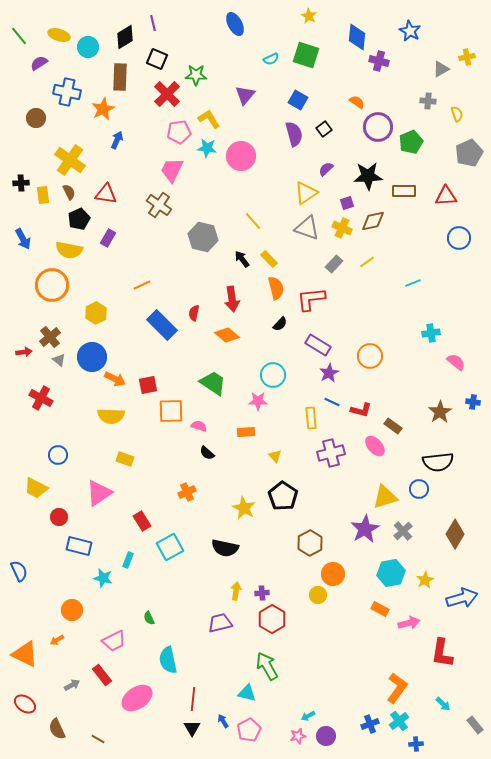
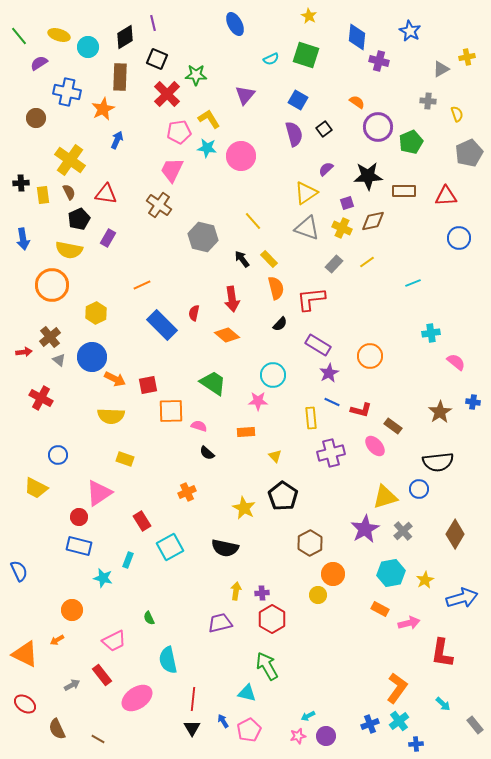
blue arrow at (23, 239): rotated 20 degrees clockwise
red circle at (59, 517): moved 20 px right
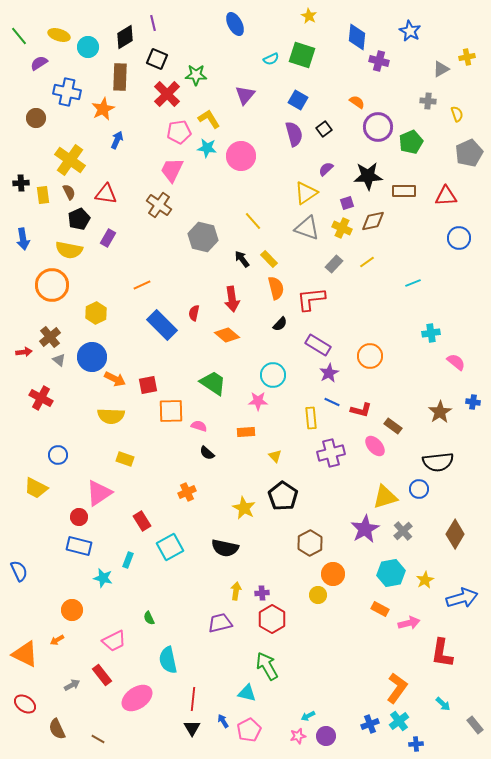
green square at (306, 55): moved 4 px left
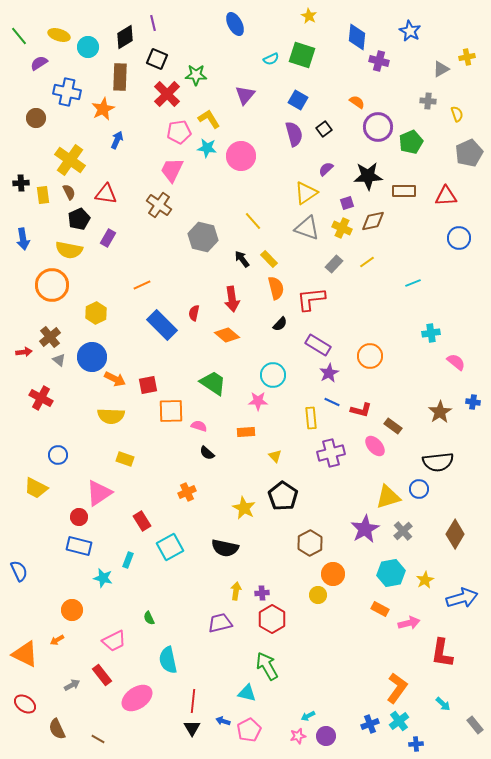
yellow triangle at (385, 497): moved 3 px right
red line at (193, 699): moved 2 px down
blue arrow at (223, 721): rotated 40 degrees counterclockwise
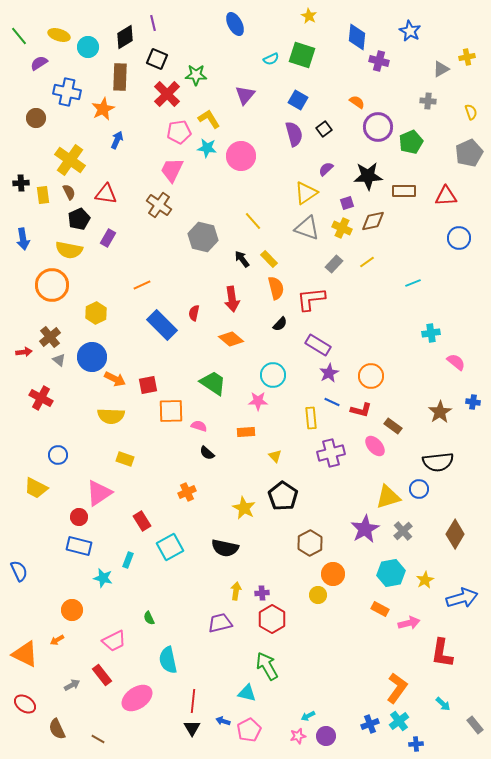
yellow semicircle at (457, 114): moved 14 px right, 2 px up
orange diamond at (227, 335): moved 4 px right, 4 px down
orange circle at (370, 356): moved 1 px right, 20 px down
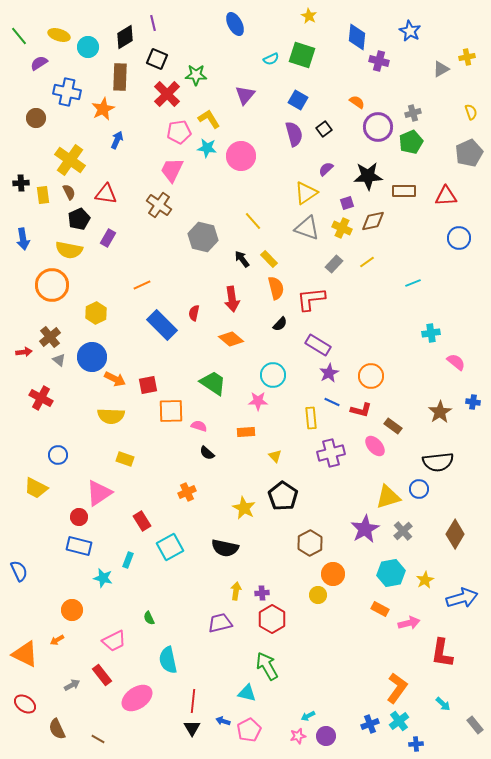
gray cross at (428, 101): moved 15 px left, 12 px down; rotated 21 degrees counterclockwise
